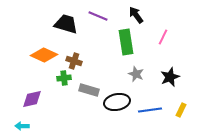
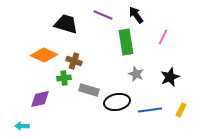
purple line: moved 5 px right, 1 px up
purple diamond: moved 8 px right
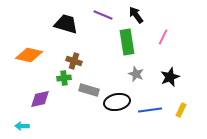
green rectangle: moved 1 px right
orange diamond: moved 15 px left; rotated 12 degrees counterclockwise
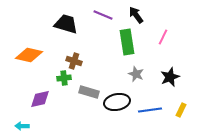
gray rectangle: moved 2 px down
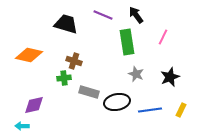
purple diamond: moved 6 px left, 6 px down
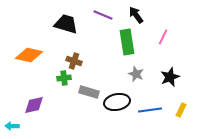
cyan arrow: moved 10 px left
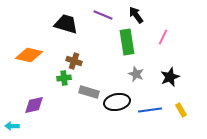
yellow rectangle: rotated 56 degrees counterclockwise
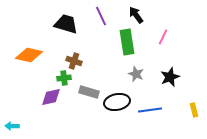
purple line: moved 2 px left, 1 px down; rotated 42 degrees clockwise
purple diamond: moved 17 px right, 8 px up
yellow rectangle: moved 13 px right; rotated 16 degrees clockwise
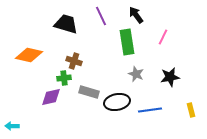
black star: rotated 12 degrees clockwise
yellow rectangle: moved 3 px left
